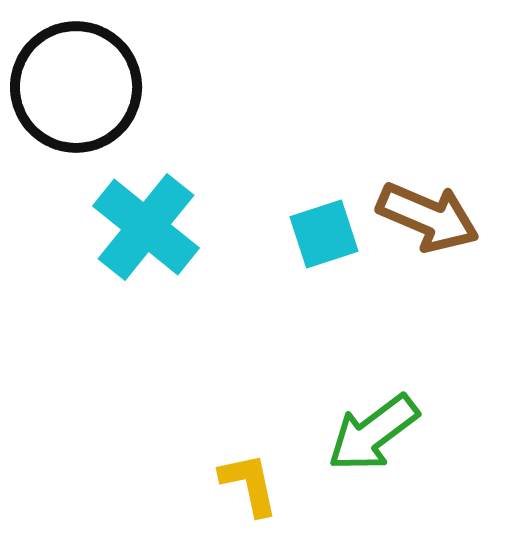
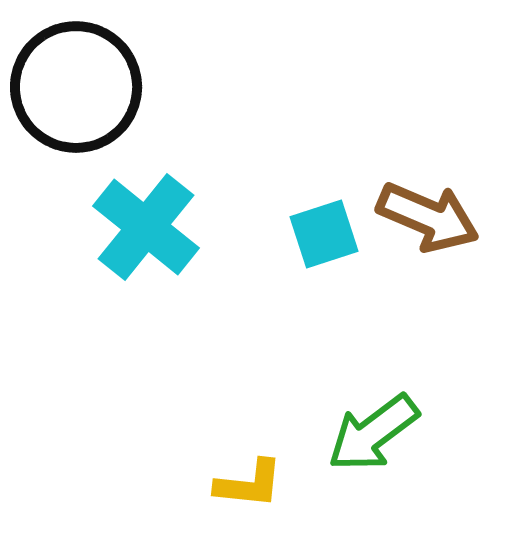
yellow L-shape: rotated 108 degrees clockwise
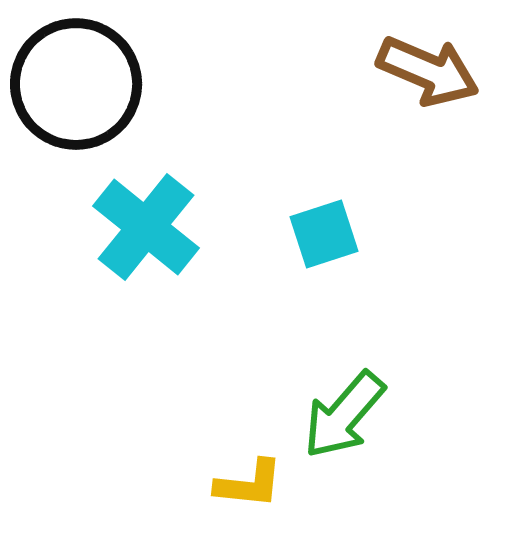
black circle: moved 3 px up
brown arrow: moved 146 px up
green arrow: moved 29 px left, 18 px up; rotated 12 degrees counterclockwise
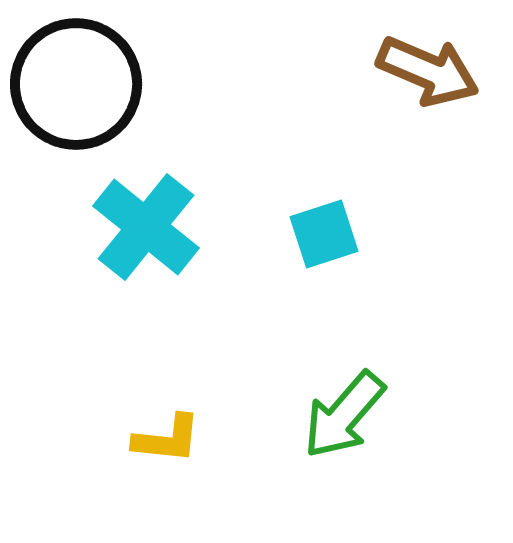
yellow L-shape: moved 82 px left, 45 px up
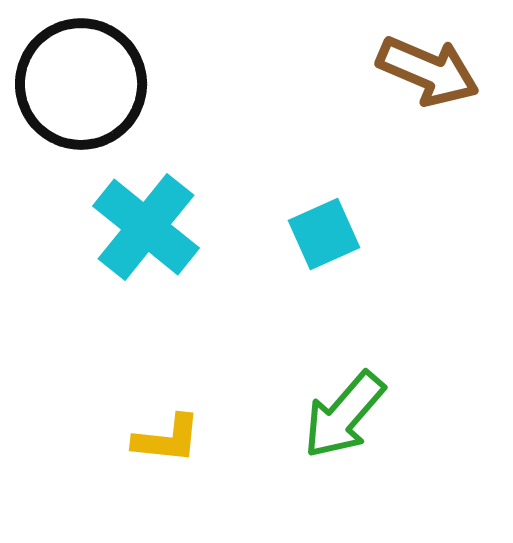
black circle: moved 5 px right
cyan square: rotated 6 degrees counterclockwise
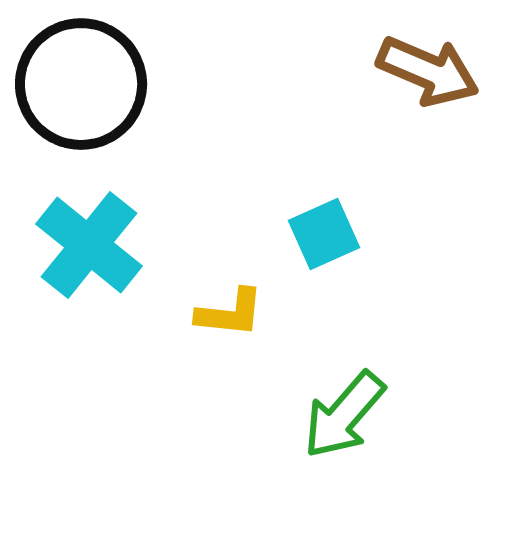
cyan cross: moved 57 px left, 18 px down
yellow L-shape: moved 63 px right, 126 px up
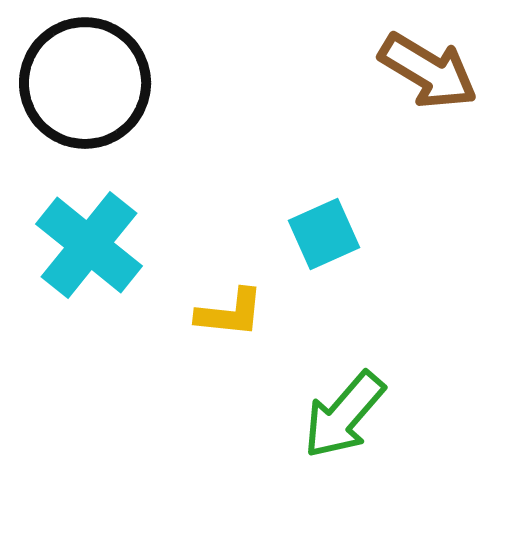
brown arrow: rotated 8 degrees clockwise
black circle: moved 4 px right, 1 px up
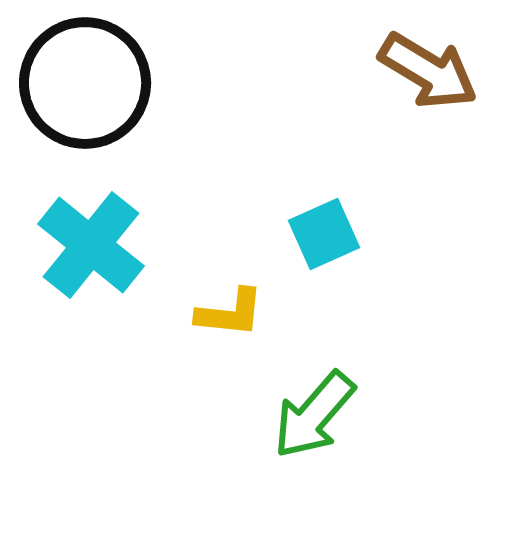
cyan cross: moved 2 px right
green arrow: moved 30 px left
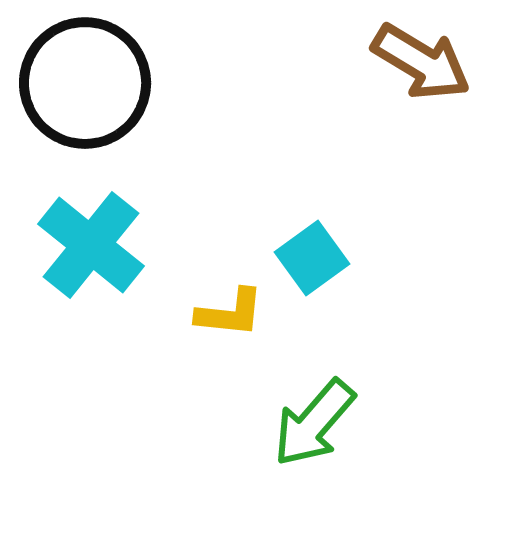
brown arrow: moved 7 px left, 9 px up
cyan square: moved 12 px left, 24 px down; rotated 12 degrees counterclockwise
green arrow: moved 8 px down
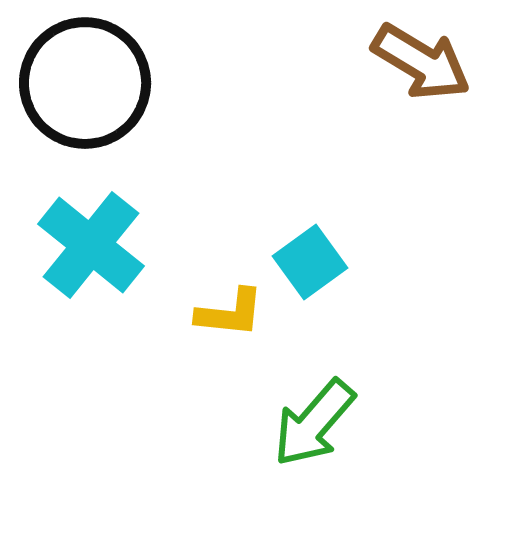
cyan square: moved 2 px left, 4 px down
